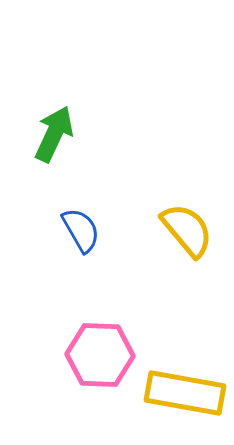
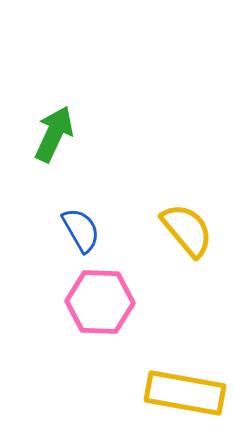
pink hexagon: moved 53 px up
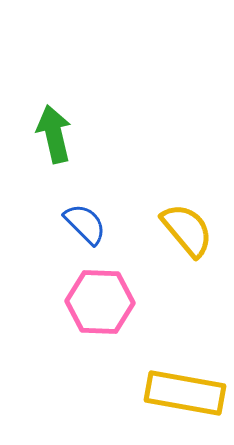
green arrow: rotated 38 degrees counterclockwise
blue semicircle: moved 4 px right, 6 px up; rotated 15 degrees counterclockwise
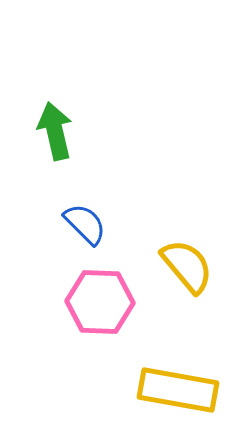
green arrow: moved 1 px right, 3 px up
yellow semicircle: moved 36 px down
yellow rectangle: moved 7 px left, 3 px up
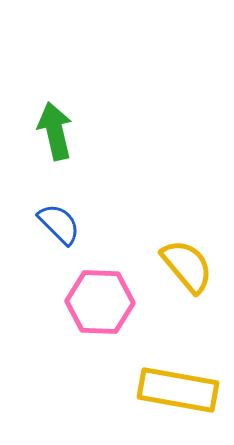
blue semicircle: moved 26 px left
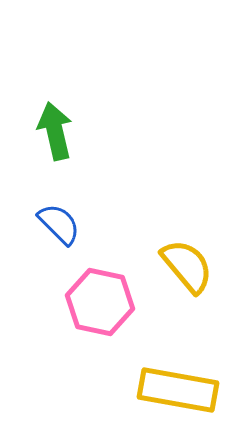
pink hexagon: rotated 10 degrees clockwise
